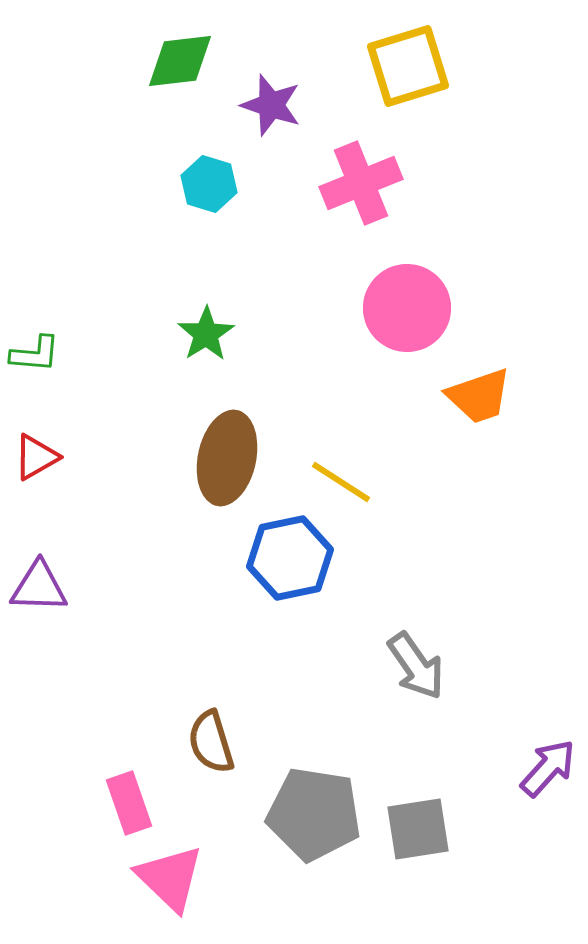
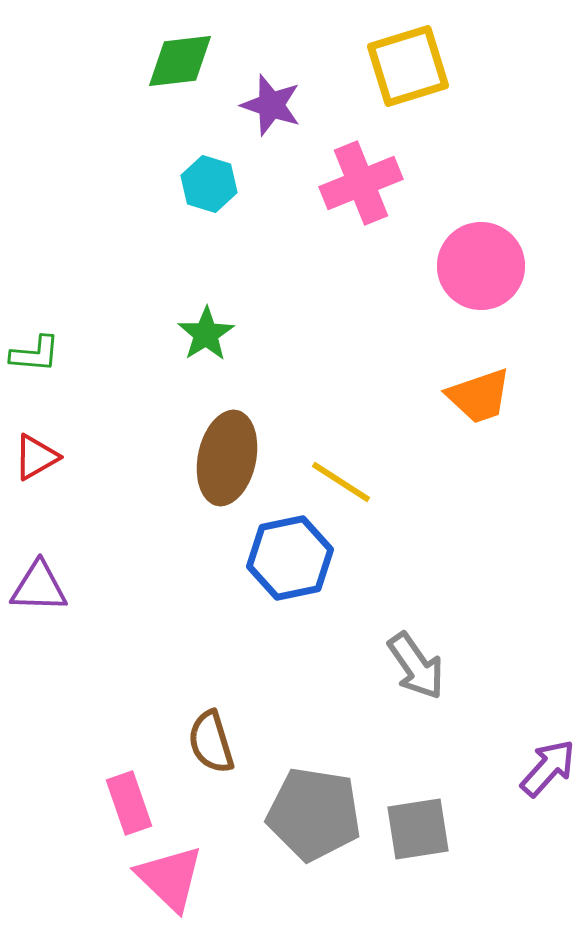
pink circle: moved 74 px right, 42 px up
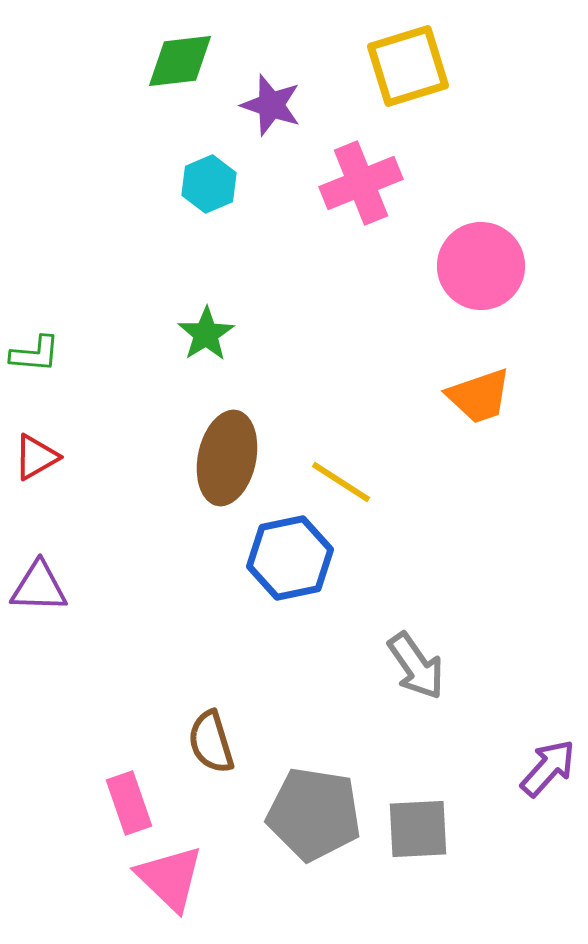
cyan hexagon: rotated 20 degrees clockwise
gray square: rotated 6 degrees clockwise
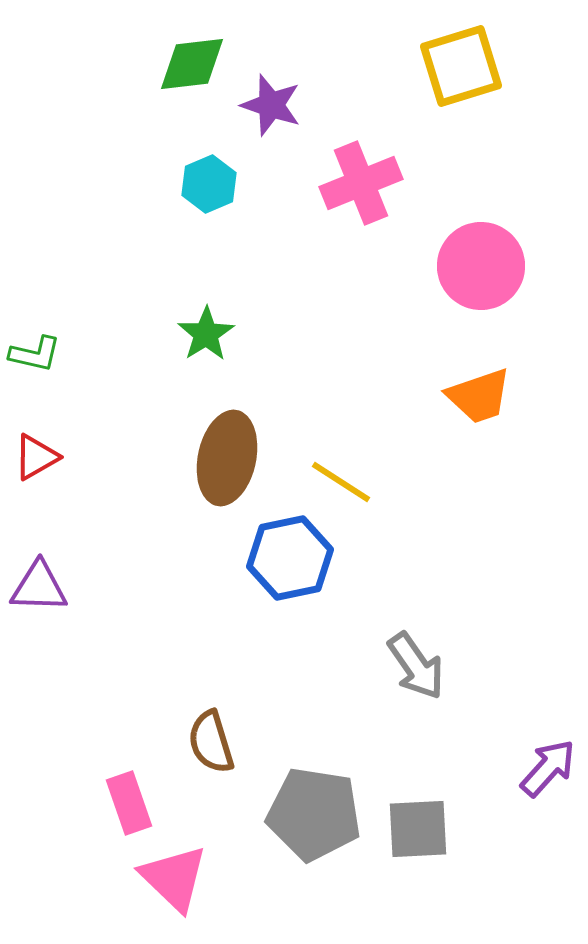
green diamond: moved 12 px right, 3 px down
yellow square: moved 53 px right
green L-shape: rotated 8 degrees clockwise
pink triangle: moved 4 px right
